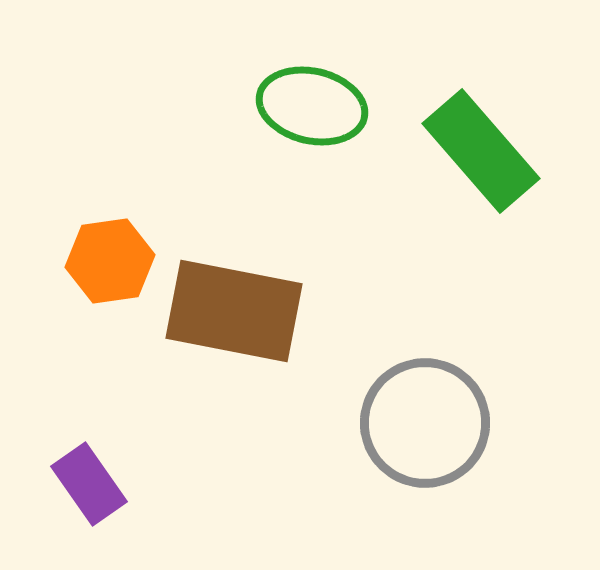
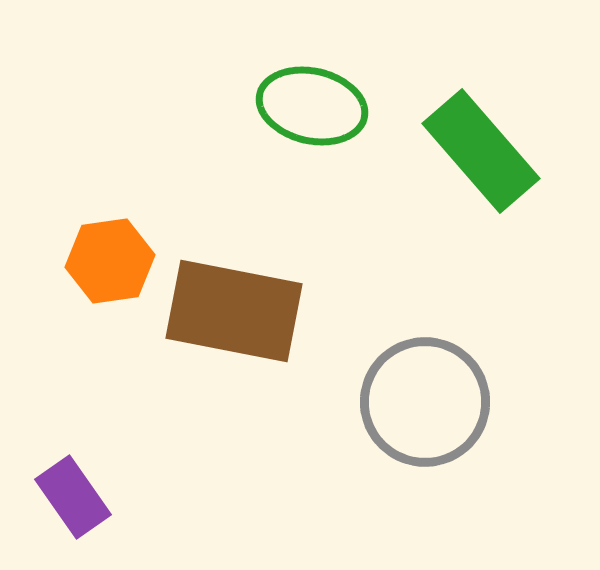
gray circle: moved 21 px up
purple rectangle: moved 16 px left, 13 px down
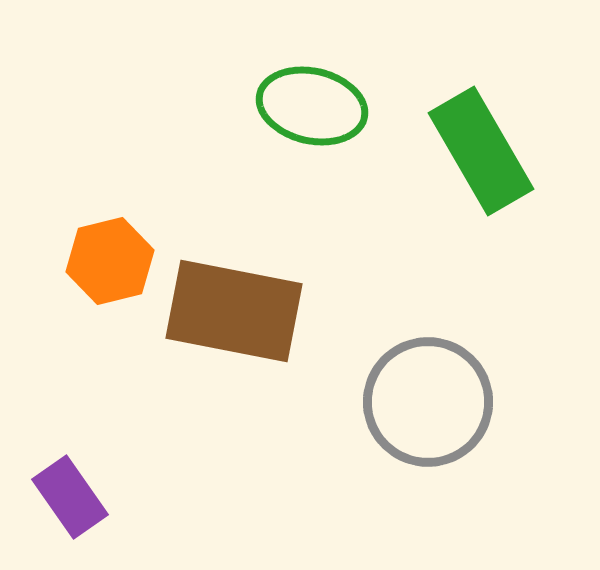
green rectangle: rotated 11 degrees clockwise
orange hexagon: rotated 6 degrees counterclockwise
gray circle: moved 3 px right
purple rectangle: moved 3 px left
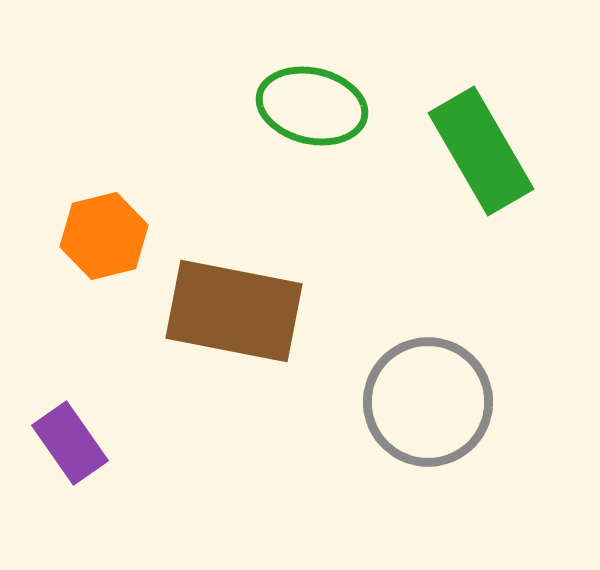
orange hexagon: moved 6 px left, 25 px up
purple rectangle: moved 54 px up
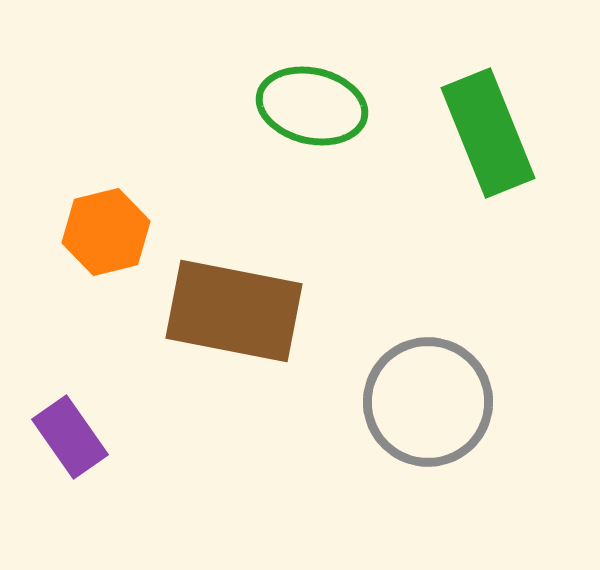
green rectangle: moved 7 px right, 18 px up; rotated 8 degrees clockwise
orange hexagon: moved 2 px right, 4 px up
purple rectangle: moved 6 px up
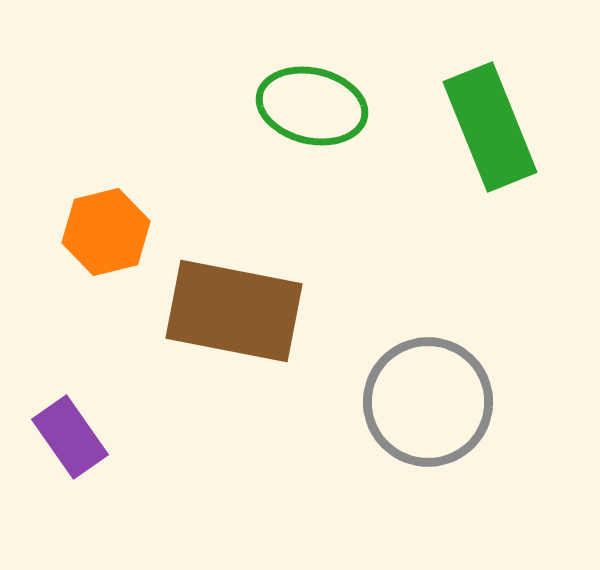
green rectangle: moved 2 px right, 6 px up
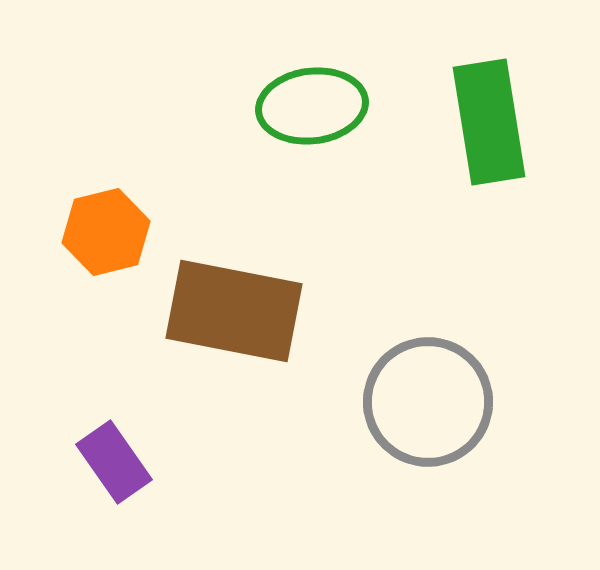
green ellipse: rotated 20 degrees counterclockwise
green rectangle: moved 1 px left, 5 px up; rotated 13 degrees clockwise
purple rectangle: moved 44 px right, 25 px down
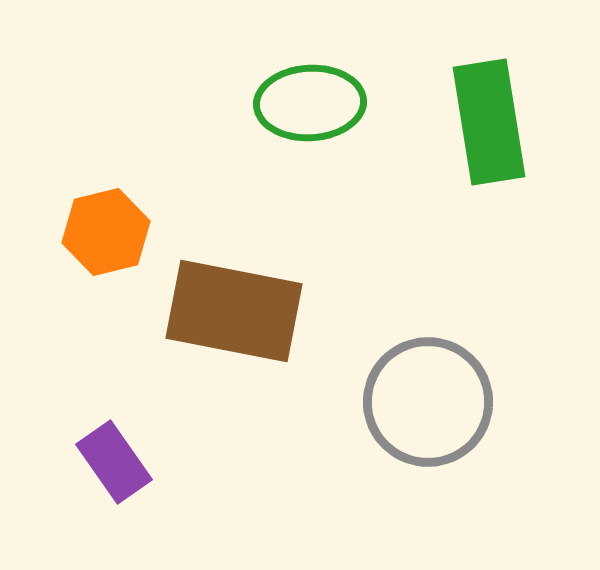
green ellipse: moved 2 px left, 3 px up; rotated 4 degrees clockwise
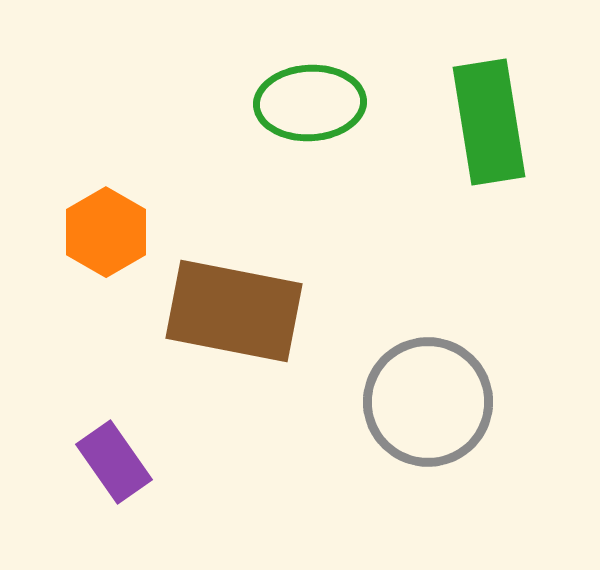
orange hexagon: rotated 16 degrees counterclockwise
